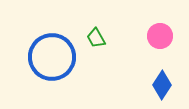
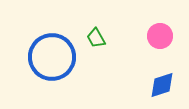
blue diamond: rotated 40 degrees clockwise
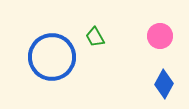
green trapezoid: moved 1 px left, 1 px up
blue diamond: moved 2 px right, 1 px up; rotated 44 degrees counterclockwise
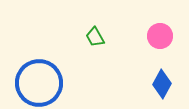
blue circle: moved 13 px left, 26 px down
blue diamond: moved 2 px left
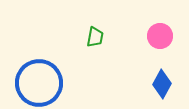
green trapezoid: rotated 140 degrees counterclockwise
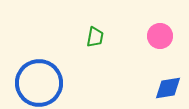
blue diamond: moved 6 px right, 4 px down; rotated 52 degrees clockwise
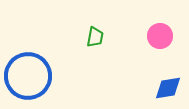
blue circle: moved 11 px left, 7 px up
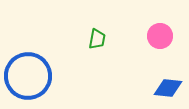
green trapezoid: moved 2 px right, 2 px down
blue diamond: rotated 16 degrees clockwise
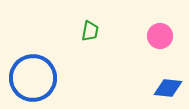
green trapezoid: moved 7 px left, 8 px up
blue circle: moved 5 px right, 2 px down
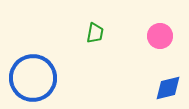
green trapezoid: moved 5 px right, 2 px down
blue diamond: rotated 20 degrees counterclockwise
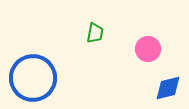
pink circle: moved 12 px left, 13 px down
